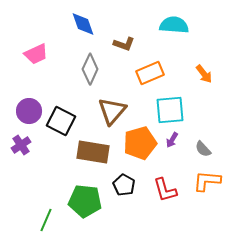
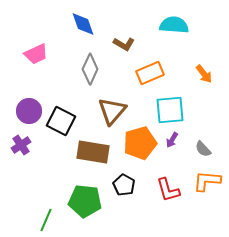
brown L-shape: rotated 10 degrees clockwise
red L-shape: moved 3 px right
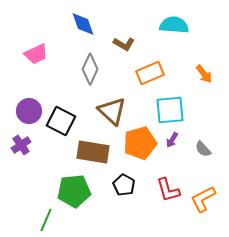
brown triangle: rotated 28 degrees counterclockwise
orange L-shape: moved 4 px left, 18 px down; rotated 32 degrees counterclockwise
green pentagon: moved 11 px left, 10 px up; rotated 12 degrees counterclockwise
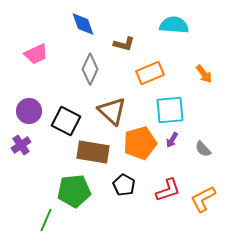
brown L-shape: rotated 15 degrees counterclockwise
black square: moved 5 px right
red L-shape: rotated 92 degrees counterclockwise
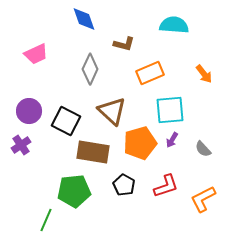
blue diamond: moved 1 px right, 5 px up
red L-shape: moved 2 px left, 4 px up
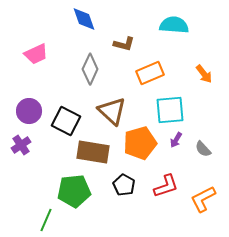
purple arrow: moved 4 px right
